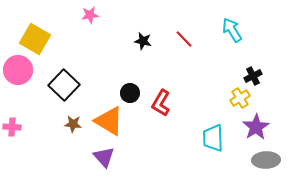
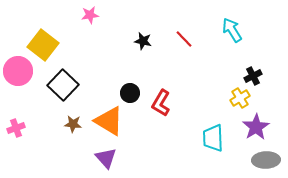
yellow square: moved 8 px right, 6 px down; rotated 8 degrees clockwise
pink circle: moved 1 px down
black square: moved 1 px left
pink cross: moved 4 px right, 1 px down; rotated 24 degrees counterclockwise
purple triangle: moved 2 px right, 1 px down
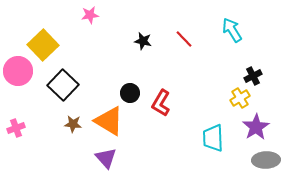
yellow square: rotated 8 degrees clockwise
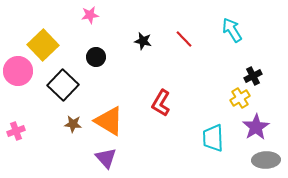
black circle: moved 34 px left, 36 px up
pink cross: moved 3 px down
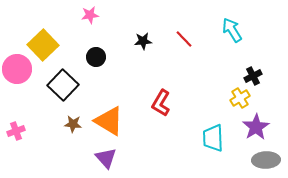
black star: rotated 18 degrees counterclockwise
pink circle: moved 1 px left, 2 px up
